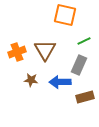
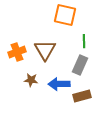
green line: rotated 64 degrees counterclockwise
gray rectangle: moved 1 px right
blue arrow: moved 1 px left, 2 px down
brown rectangle: moved 3 px left, 1 px up
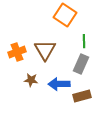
orange square: rotated 20 degrees clockwise
gray rectangle: moved 1 px right, 1 px up
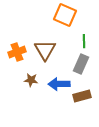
orange square: rotated 10 degrees counterclockwise
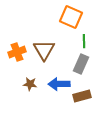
orange square: moved 6 px right, 2 px down
brown triangle: moved 1 px left
brown star: moved 1 px left, 4 px down
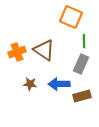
brown triangle: rotated 25 degrees counterclockwise
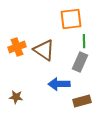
orange square: moved 2 px down; rotated 30 degrees counterclockwise
orange cross: moved 5 px up
gray rectangle: moved 1 px left, 2 px up
brown star: moved 14 px left, 13 px down
brown rectangle: moved 5 px down
